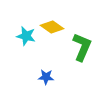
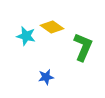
green L-shape: moved 1 px right
blue star: rotated 14 degrees counterclockwise
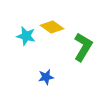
green L-shape: rotated 8 degrees clockwise
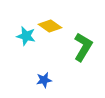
yellow diamond: moved 2 px left, 1 px up
blue star: moved 2 px left, 3 px down
